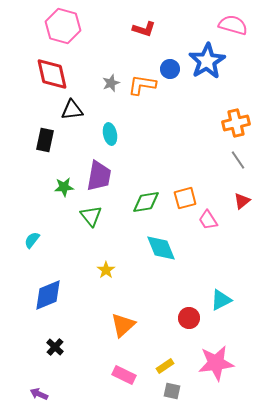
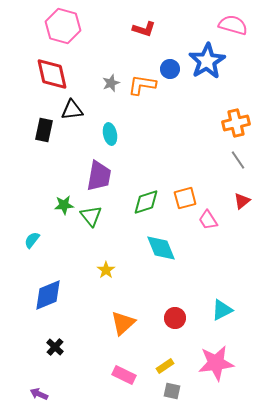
black rectangle: moved 1 px left, 10 px up
green star: moved 18 px down
green diamond: rotated 8 degrees counterclockwise
cyan triangle: moved 1 px right, 10 px down
red circle: moved 14 px left
orange triangle: moved 2 px up
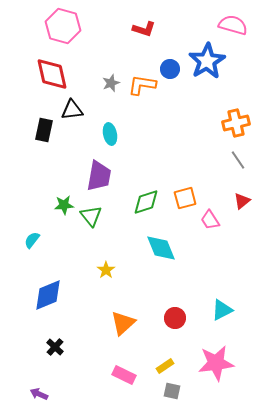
pink trapezoid: moved 2 px right
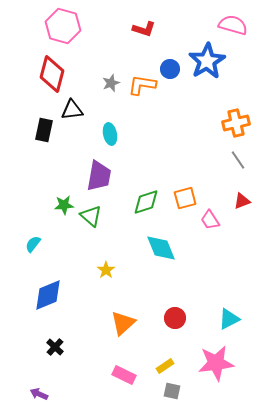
red diamond: rotated 27 degrees clockwise
red triangle: rotated 18 degrees clockwise
green triangle: rotated 10 degrees counterclockwise
cyan semicircle: moved 1 px right, 4 px down
cyan triangle: moved 7 px right, 9 px down
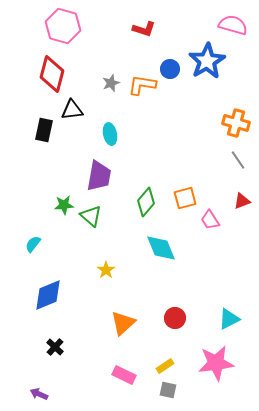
orange cross: rotated 28 degrees clockwise
green diamond: rotated 32 degrees counterclockwise
gray square: moved 4 px left, 1 px up
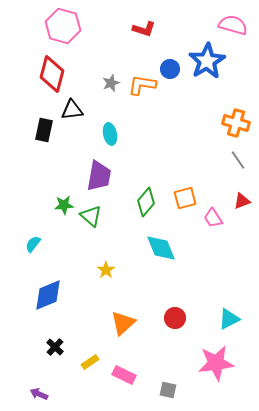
pink trapezoid: moved 3 px right, 2 px up
yellow rectangle: moved 75 px left, 4 px up
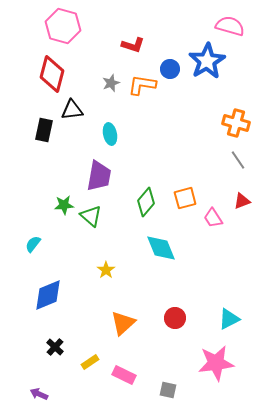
pink semicircle: moved 3 px left, 1 px down
red L-shape: moved 11 px left, 16 px down
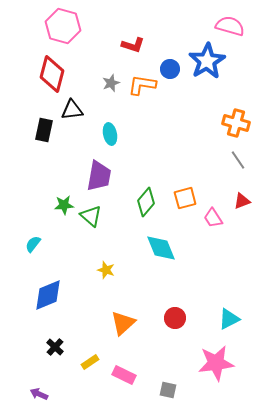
yellow star: rotated 18 degrees counterclockwise
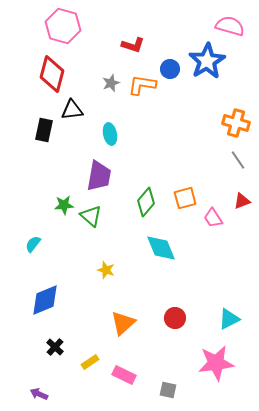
blue diamond: moved 3 px left, 5 px down
